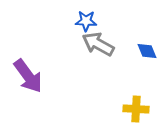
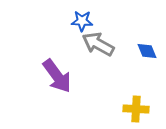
blue star: moved 4 px left
purple arrow: moved 29 px right
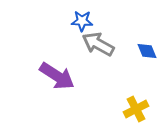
purple arrow: rotated 21 degrees counterclockwise
yellow cross: rotated 30 degrees counterclockwise
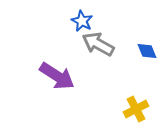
blue star: rotated 25 degrees clockwise
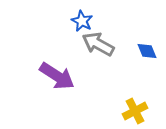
yellow cross: moved 1 px left, 2 px down
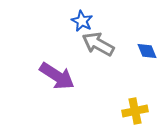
yellow cross: rotated 15 degrees clockwise
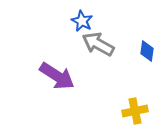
blue diamond: rotated 30 degrees clockwise
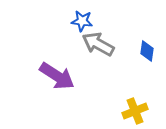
blue star: rotated 20 degrees counterclockwise
yellow cross: rotated 10 degrees counterclockwise
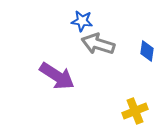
gray arrow: rotated 12 degrees counterclockwise
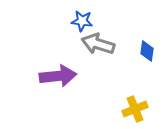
purple arrow: moved 1 px right; rotated 39 degrees counterclockwise
yellow cross: moved 2 px up
